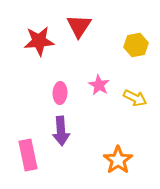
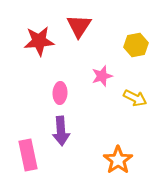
pink star: moved 3 px right, 9 px up; rotated 25 degrees clockwise
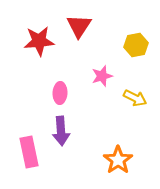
pink rectangle: moved 1 px right, 3 px up
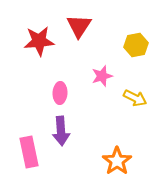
orange star: moved 1 px left, 1 px down
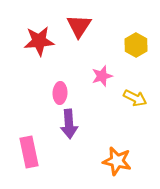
yellow hexagon: rotated 20 degrees counterclockwise
purple arrow: moved 8 px right, 7 px up
orange star: rotated 24 degrees counterclockwise
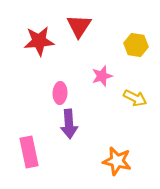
yellow hexagon: rotated 20 degrees counterclockwise
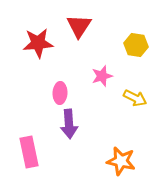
red star: moved 1 px left, 2 px down
orange star: moved 4 px right
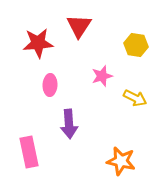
pink ellipse: moved 10 px left, 8 px up
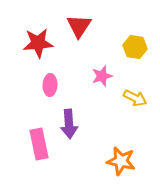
yellow hexagon: moved 1 px left, 2 px down
pink rectangle: moved 10 px right, 8 px up
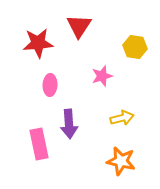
yellow arrow: moved 13 px left, 20 px down; rotated 40 degrees counterclockwise
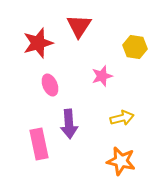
red star: rotated 12 degrees counterclockwise
pink ellipse: rotated 25 degrees counterclockwise
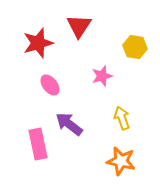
pink ellipse: rotated 15 degrees counterclockwise
yellow arrow: rotated 95 degrees counterclockwise
purple arrow: rotated 132 degrees clockwise
pink rectangle: moved 1 px left
